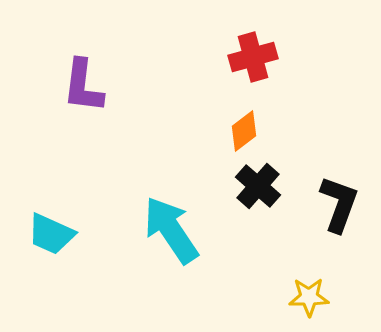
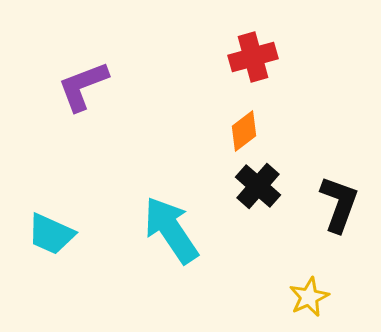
purple L-shape: rotated 62 degrees clockwise
yellow star: rotated 24 degrees counterclockwise
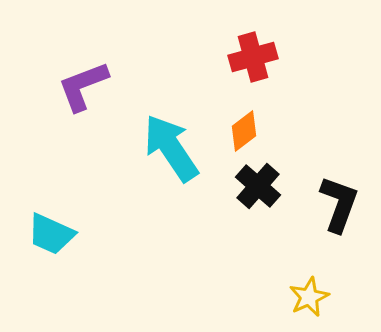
cyan arrow: moved 82 px up
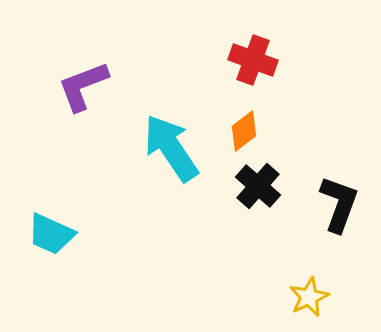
red cross: moved 3 px down; rotated 36 degrees clockwise
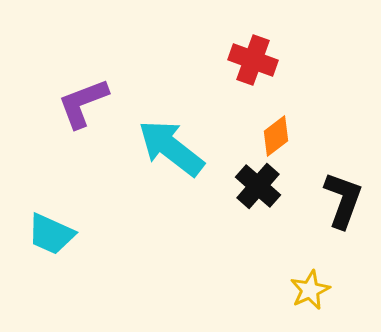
purple L-shape: moved 17 px down
orange diamond: moved 32 px right, 5 px down
cyan arrow: rotated 18 degrees counterclockwise
black L-shape: moved 4 px right, 4 px up
yellow star: moved 1 px right, 7 px up
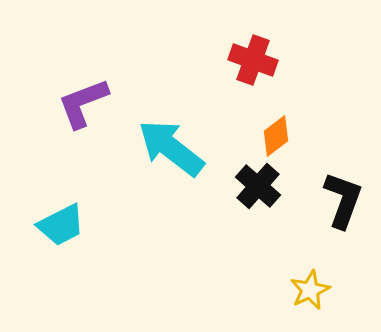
cyan trapezoid: moved 10 px right, 9 px up; rotated 51 degrees counterclockwise
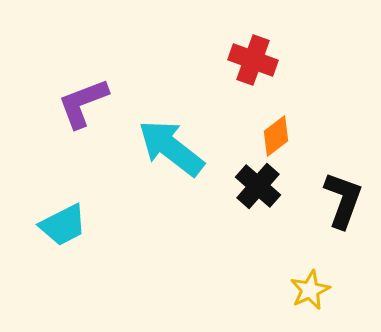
cyan trapezoid: moved 2 px right
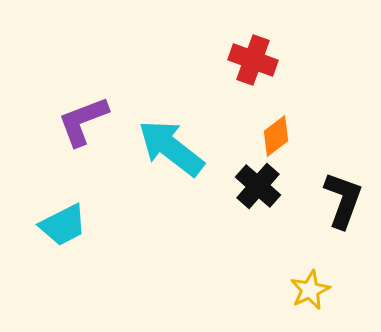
purple L-shape: moved 18 px down
